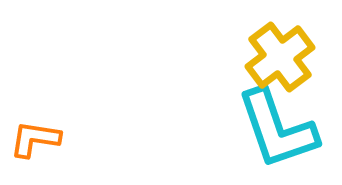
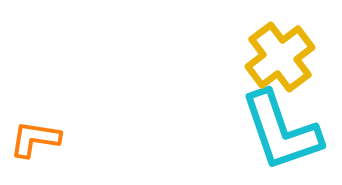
cyan L-shape: moved 4 px right, 2 px down
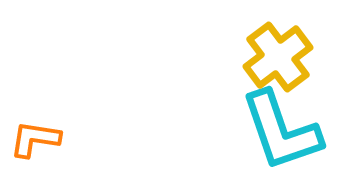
yellow cross: moved 2 px left
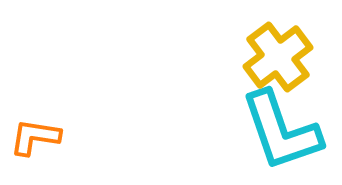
orange L-shape: moved 2 px up
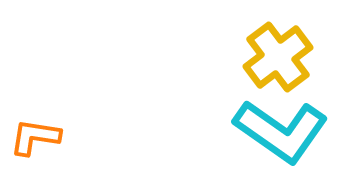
cyan L-shape: rotated 36 degrees counterclockwise
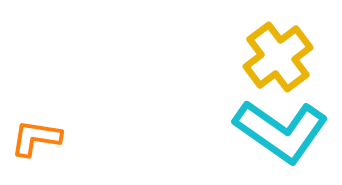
orange L-shape: moved 1 px right, 1 px down
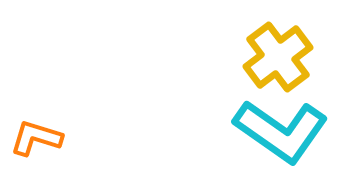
orange L-shape: rotated 8 degrees clockwise
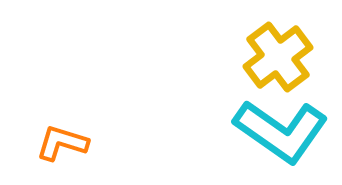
orange L-shape: moved 26 px right, 5 px down
